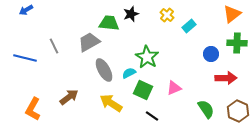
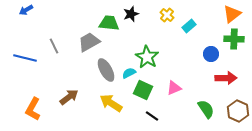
green cross: moved 3 px left, 4 px up
gray ellipse: moved 2 px right
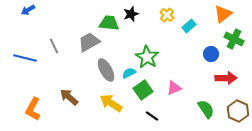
blue arrow: moved 2 px right
orange triangle: moved 9 px left
green cross: rotated 24 degrees clockwise
green square: rotated 30 degrees clockwise
brown arrow: rotated 102 degrees counterclockwise
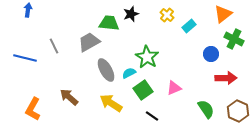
blue arrow: rotated 128 degrees clockwise
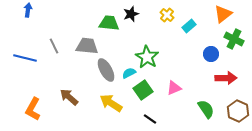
gray trapezoid: moved 2 px left, 4 px down; rotated 35 degrees clockwise
black line: moved 2 px left, 3 px down
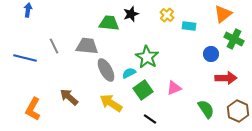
cyan rectangle: rotated 48 degrees clockwise
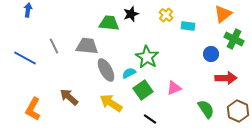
yellow cross: moved 1 px left
cyan rectangle: moved 1 px left
blue line: rotated 15 degrees clockwise
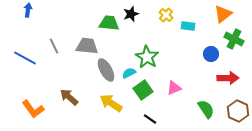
red arrow: moved 2 px right
orange L-shape: rotated 65 degrees counterclockwise
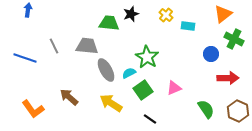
blue line: rotated 10 degrees counterclockwise
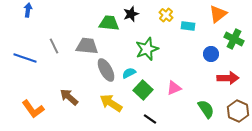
orange triangle: moved 5 px left
green star: moved 8 px up; rotated 20 degrees clockwise
green square: rotated 12 degrees counterclockwise
